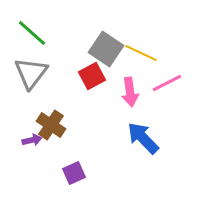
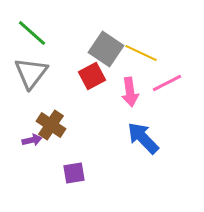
purple square: rotated 15 degrees clockwise
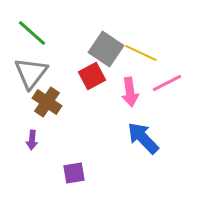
brown cross: moved 4 px left, 23 px up
purple arrow: rotated 108 degrees clockwise
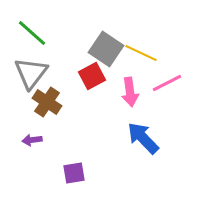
purple arrow: rotated 78 degrees clockwise
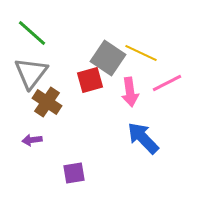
gray square: moved 2 px right, 9 px down
red square: moved 2 px left, 4 px down; rotated 12 degrees clockwise
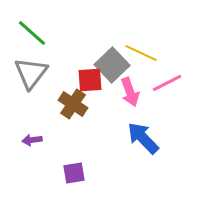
gray square: moved 4 px right, 7 px down; rotated 12 degrees clockwise
red square: rotated 12 degrees clockwise
pink arrow: rotated 12 degrees counterclockwise
brown cross: moved 26 px right, 2 px down
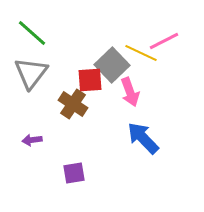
pink line: moved 3 px left, 42 px up
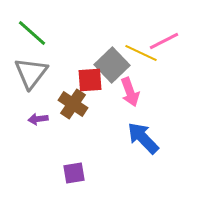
purple arrow: moved 6 px right, 21 px up
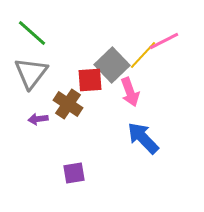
yellow line: moved 2 px right, 2 px down; rotated 72 degrees counterclockwise
brown cross: moved 5 px left
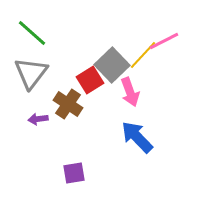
red square: rotated 28 degrees counterclockwise
blue arrow: moved 6 px left, 1 px up
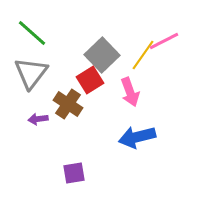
yellow line: rotated 8 degrees counterclockwise
gray square: moved 10 px left, 10 px up
blue arrow: rotated 60 degrees counterclockwise
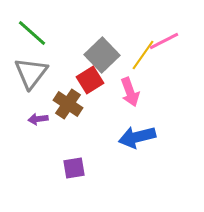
purple square: moved 5 px up
